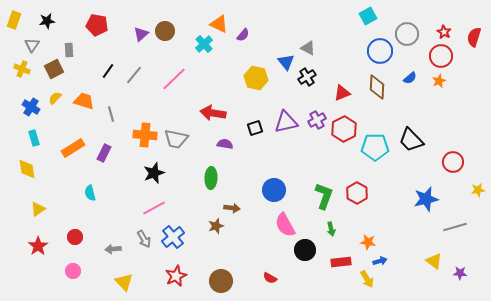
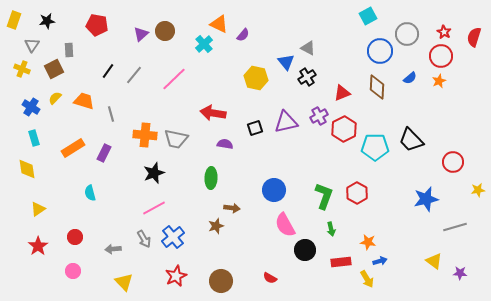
purple cross at (317, 120): moved 2 px right, 4 px up
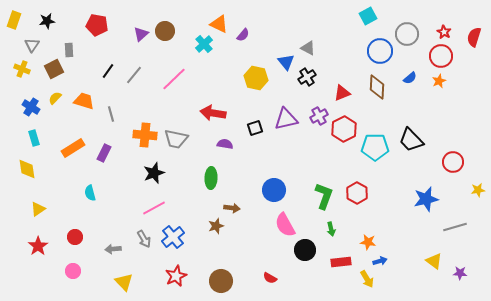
purple triangle at (286, 122): moved 3 px up
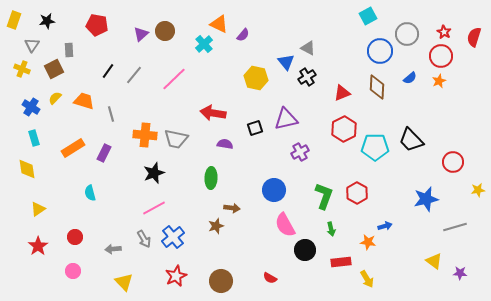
purple cross at (319, 116): moved 19 px left, 36 px down
blue arrow at (380, 261): moved 5 px right, 35 px up
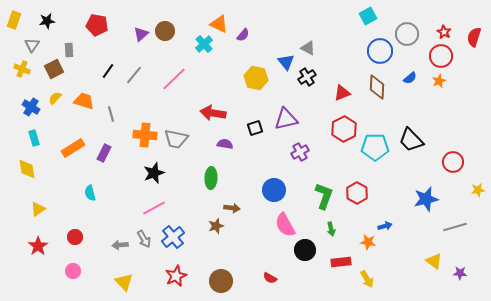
gray arrow at (113, 249): moved 7 px right, 4 px up
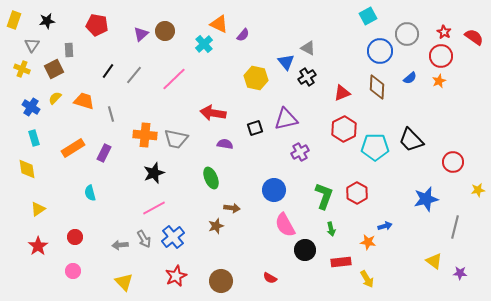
red semicircle at (474, 37): rotated 108 degrees clockwise
green ellipse at (211, 178): rotated 25 degrees counterclockwise
gray line at (455, 227): rotated 60 degrees counterclockwise
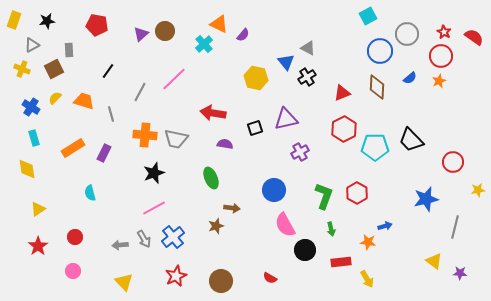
gray triangle at (32, 45): rotated 28 degrees clockwise
gray line at (134, 75): moved 6 px right, 17 px down; rotated 12 degrees counterclockwise
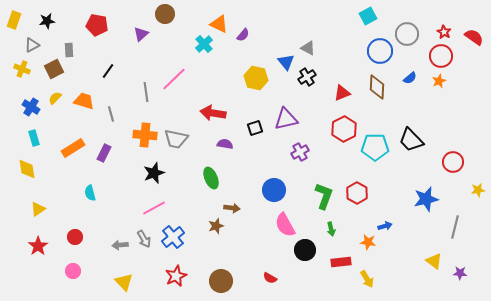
brown circle at (165, 31): moved 17 px up
gray line at (140, 92): moved 6 px right; rotated 36 degrees counterclockwise
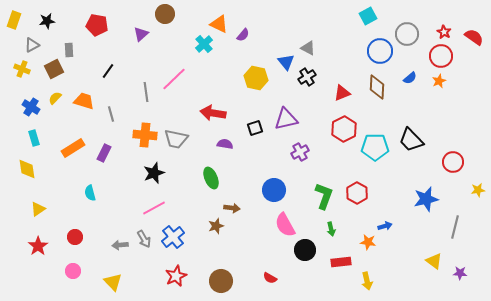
yellow arrow at (367, 279): moved 2 px down; rotated 18 degrees clockwise
yellow triangle at (124, 282): moved 11 px left
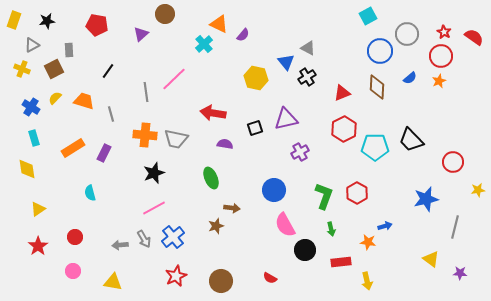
yellow triangle at (434, 261): moved 3 px left, 2 px up
yellow triangle at (113, 282): rotated 36 degrees counterclockwise
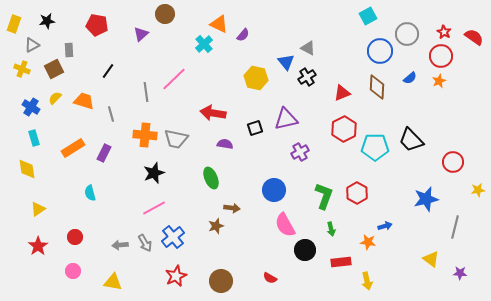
yellow rectangle at (14, 20): moved 4 px down
gray arrow at (144, 239): moved 1 px right, 4 px down
